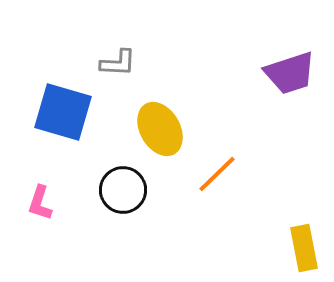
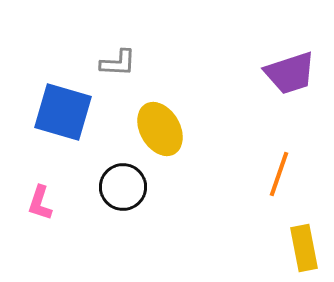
orange line: moved 62 px right; rotated 27 degrees counterclockwise
black circle: moved 3 px up
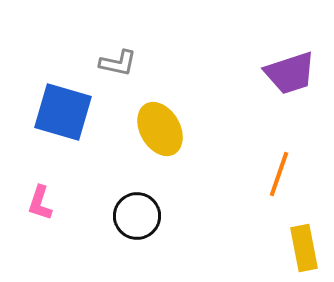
gray L-shape: rotated 9 degrees clockwise
black circle: moved 14 px right, 29 px down
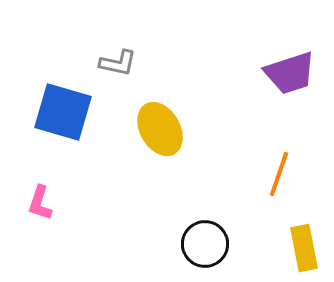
black circle: moved 68 px right, 28 px down
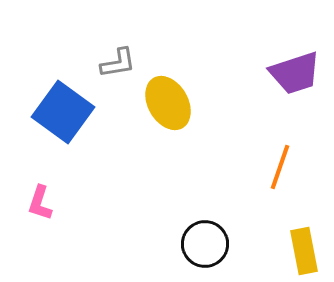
gray L-shape: rotated 21 degrees counterclockwise
purple trapezoid: moved 5 px right
blue square: rotated 20 degrees clockwise
yellow ellipse: moved 8 px right, 26 px up
orange line: moved 1 px right, 7 px up
yellow rectangle: moved 3 px down
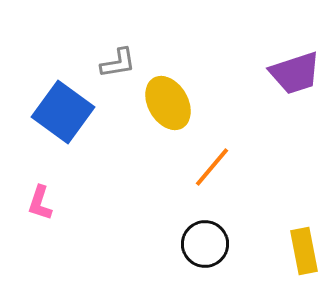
orange line: moved 68 px left; rotated 21 degrees clockwise
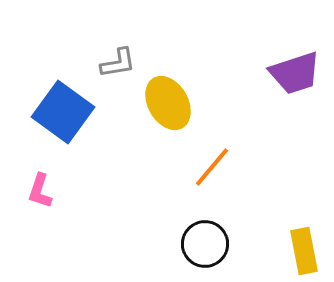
pink L-shape: moved 12 px up
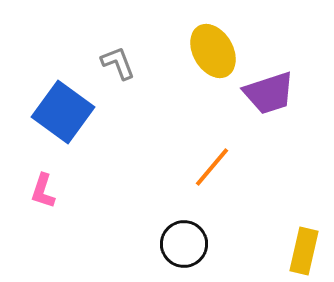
gray L-shape: rotated 102 degrees counterclockwise
purple trapezoid: moved 26 px left, 20 px down
yellow ellipse: moved 45 px right, 52 px up
pink L-shape: moved 3 px right
black circle: moved 21 px left
yellow rectangle: rotated 24 degrees clockwise
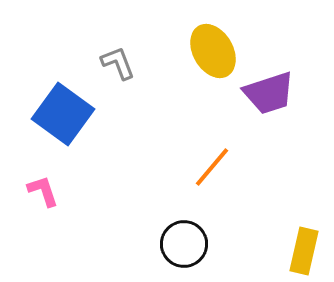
blue square: moved 2 px down
pink L-shape: rotated 144 degrees clockwise
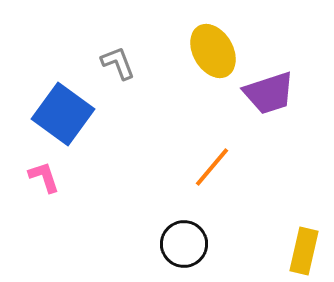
pink L-shape: moved 1 px right, 14 px up
